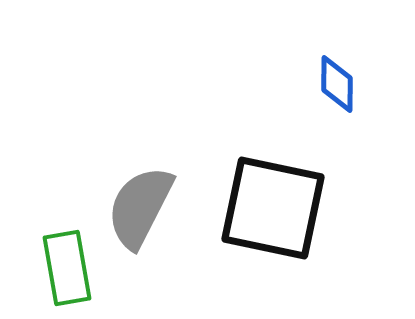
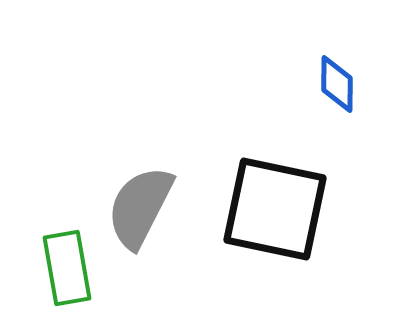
black square: moved 2 px right, 1 px down
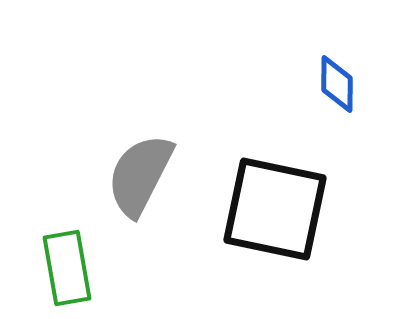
gray semicircle: moved 32 px up
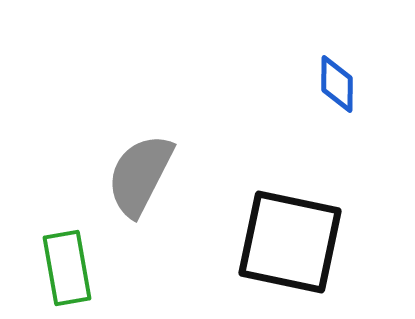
black square: moved 15 px right, 33 px down
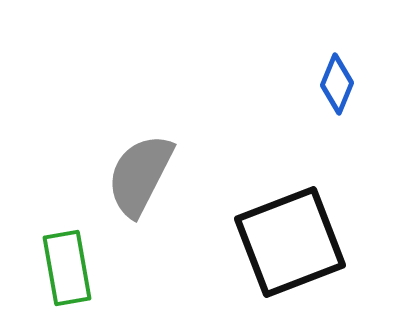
blue diamond: rotated 22 degrees clockwise
black square: rotated 33 degrees counterclockwise
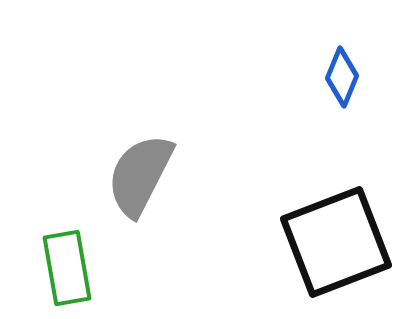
blue diamond: moved 5 px right, 7 px up
black square: moved 46 px right
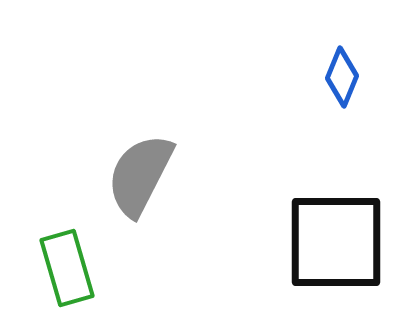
black square: rotated 21 degrees clockwise
green rectangle: rotated 6 degrees counterclockwise
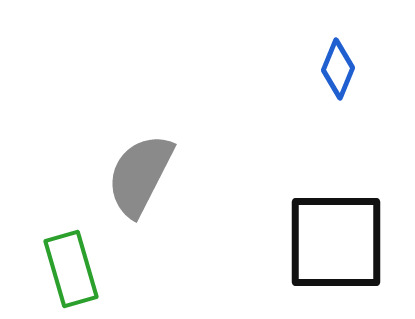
blue diamond: moved 4 px left, 8 px up
green rectangle: moved 4 px right, 1 px down
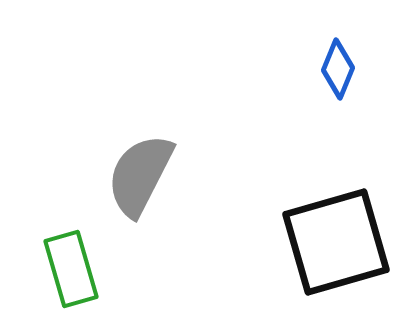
black square: rotated 16 degrees counterclockwise
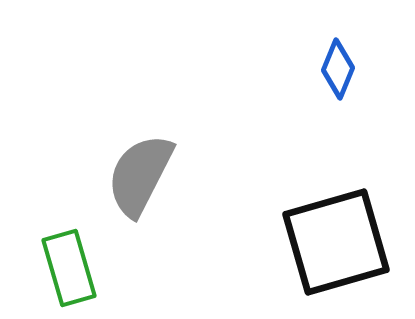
green rectangle: moved 2 px left, 1 px up
